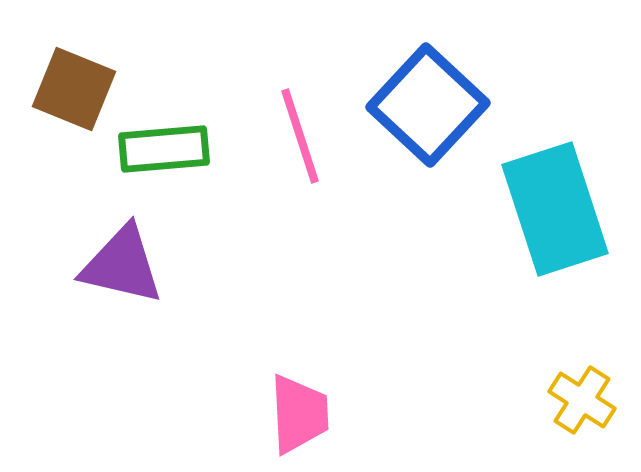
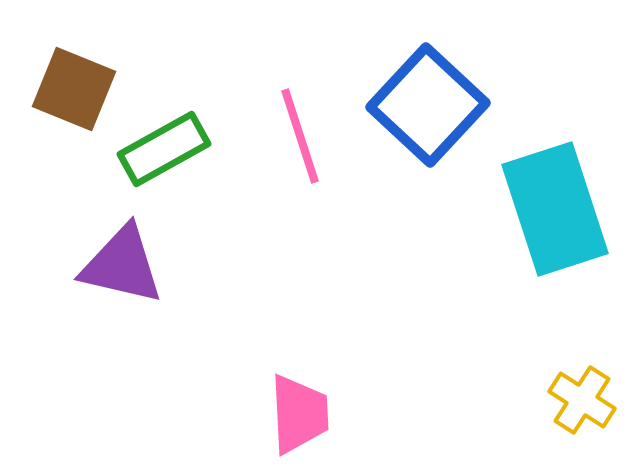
green rectangle: rotated 24 degrees counterclockwise
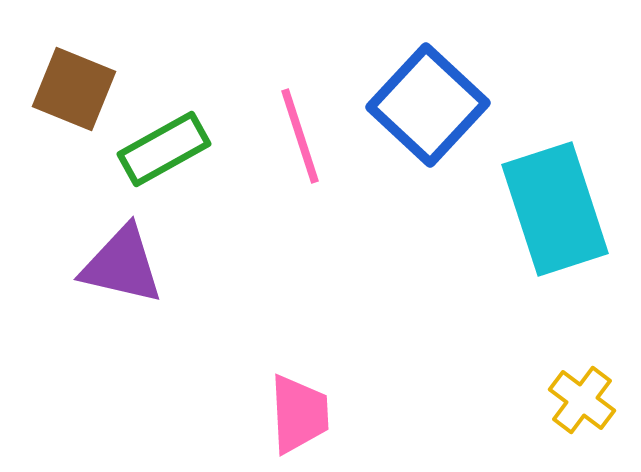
yellow cross: rotated 4 degrees clockwise
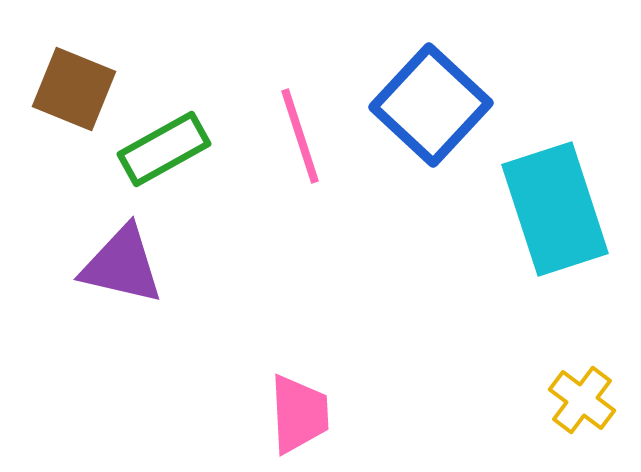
blue square: moved 3 px right
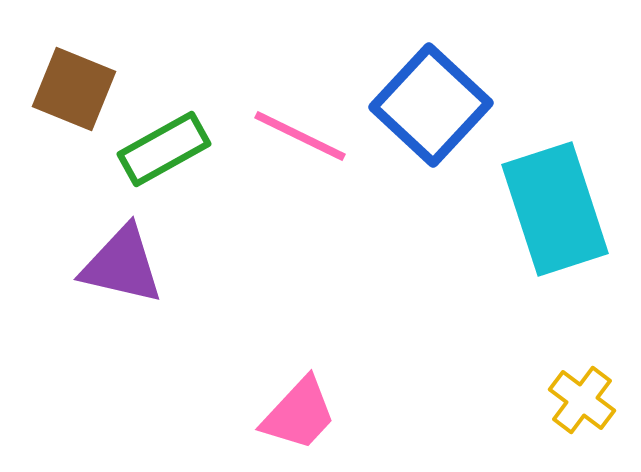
pink line: rotated 46 degrees counterclockwise
pink trapezoid: rotated 46 degrees clockwise
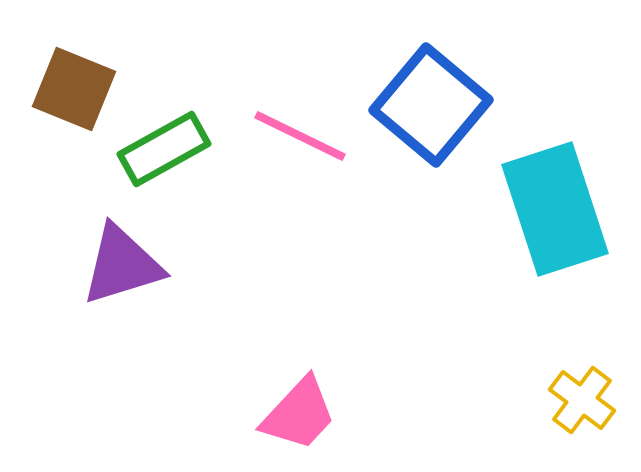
blue square: rotated 3 degrees counterclockwise
purple triangle: rotated 30 degrees counterclockwise
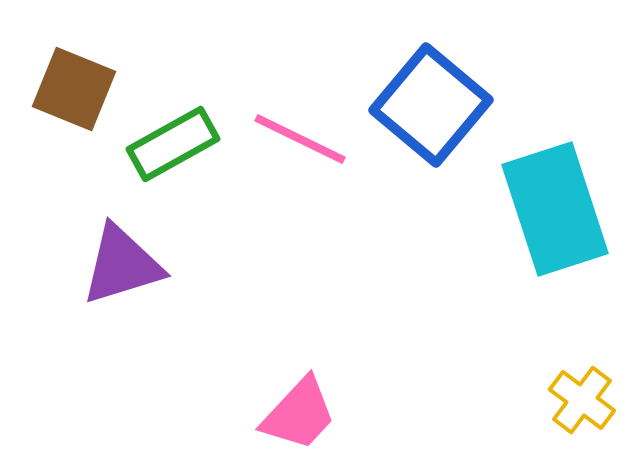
pink line: moved 3 px down
green rectangle: moved 9 px right, 5 px up
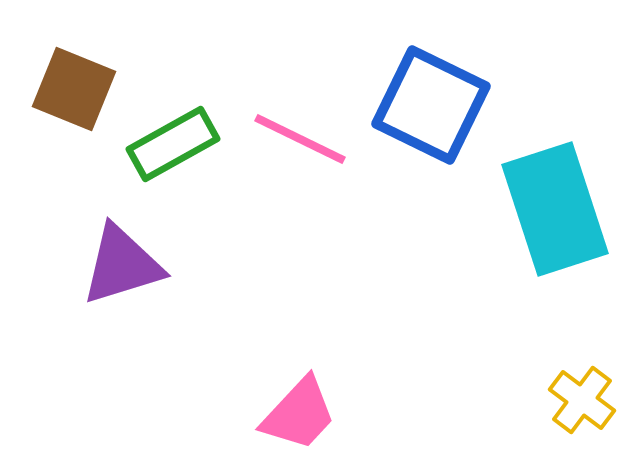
blue square: rotated 14 degrees counterclockwise
